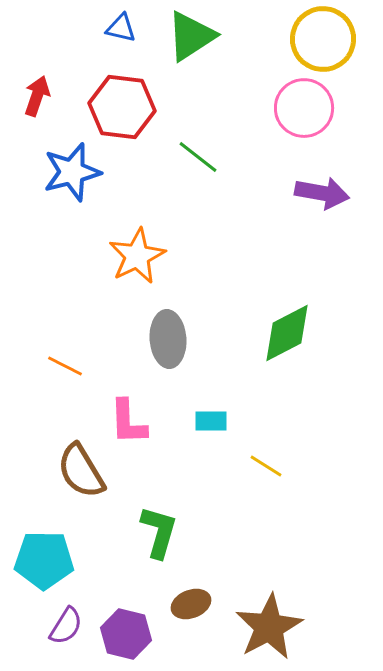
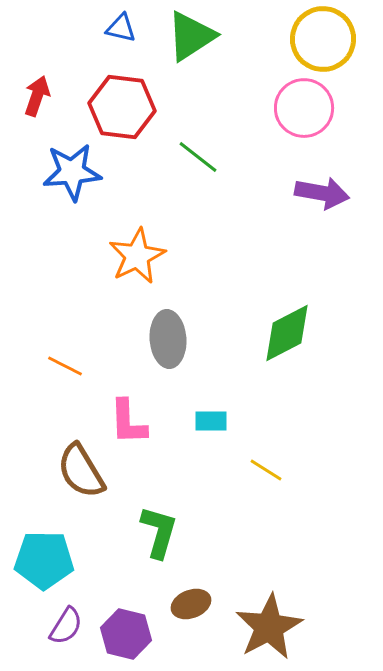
blue star: rotated 10 degrees clockwise
yellow line: moved 4 px down
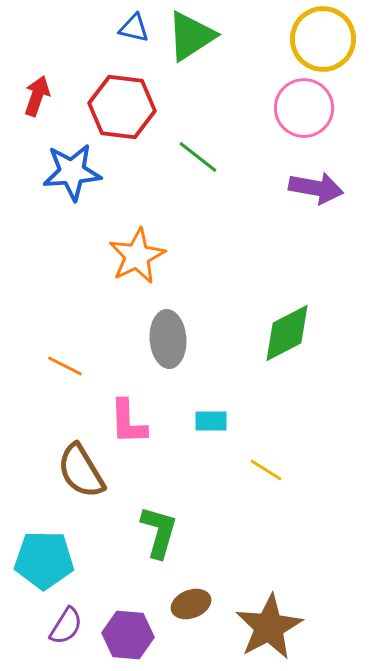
blue triangle: moved 13 px right
purple arrow: moved 6 px left, 5 px up
purple hexagon: moved 2 px right, 1 px down; rotated 9 degrees counterclockwise
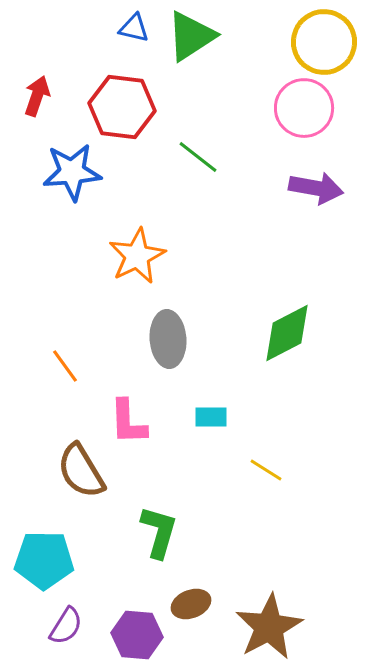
yellow circle: moved 1 px right, 3 px down
orange line: rotated 27 degrees clockwise
cyan rectangle: moved 4 px up
purple hexagon: moved 9 px right
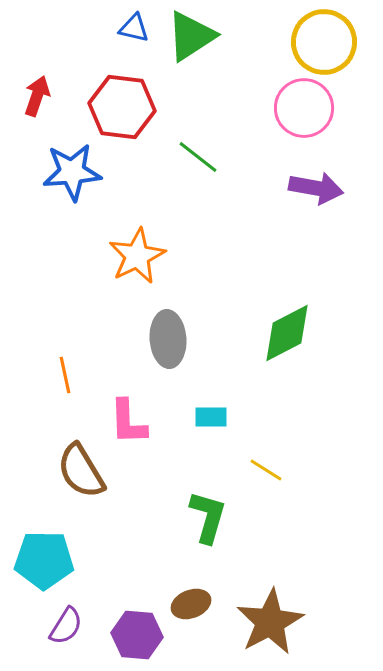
orange line: moved 9 px down; rotated 24 degrees clockwise
green L-shape: moved 49 px right, 15 px up
brown star: moved 1 px right, 5 px up
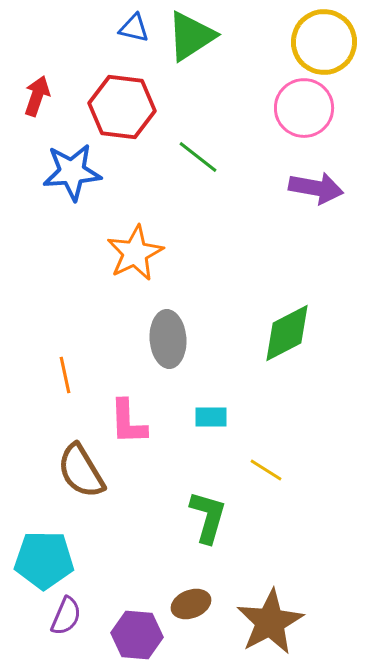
orange star: moved 2 px left, 3 px up
purple semicircle: moved 10 px up; rotated 9 degrees counterclockwise
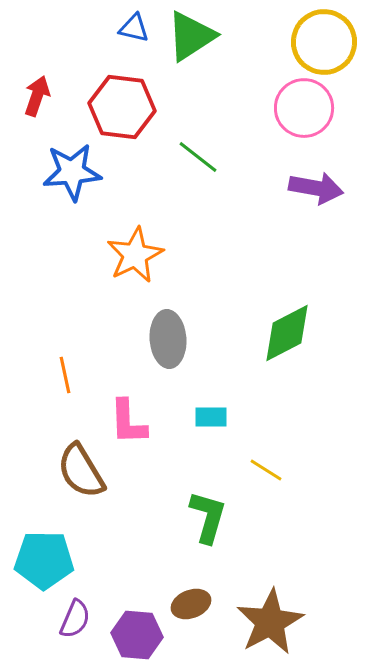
orange star: moved 2 px down
purple semicircle: moved 9 px right, 3 px down
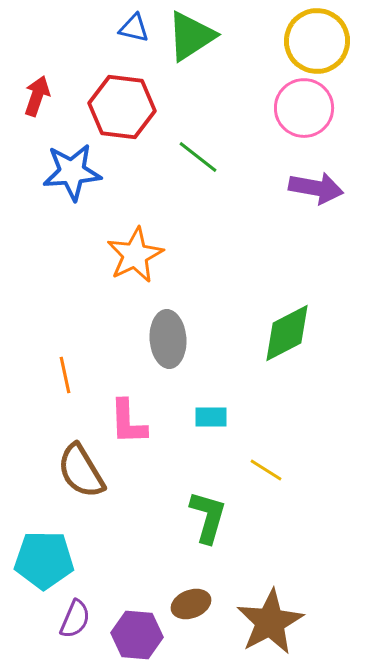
yellow circle: moved 7 px left, 1 px up
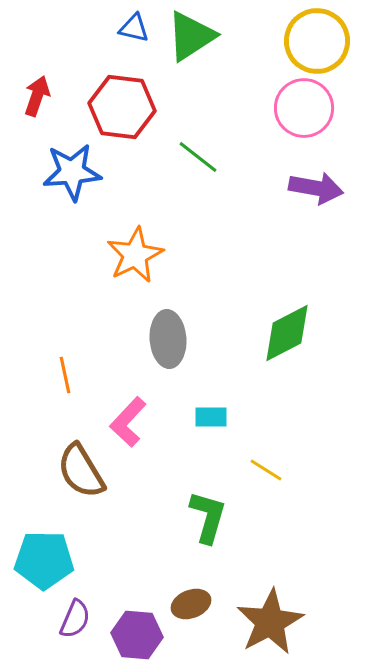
pink L-shape: rotated 45 degrees clockwise
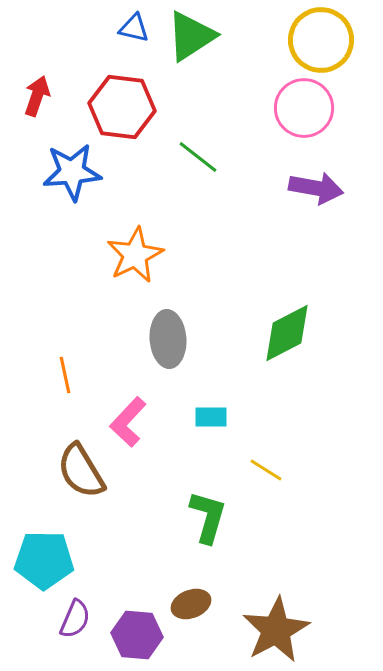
yellow circle: moved 4 px right, 1 px up
brown star: moved 6 px right, 8 px down
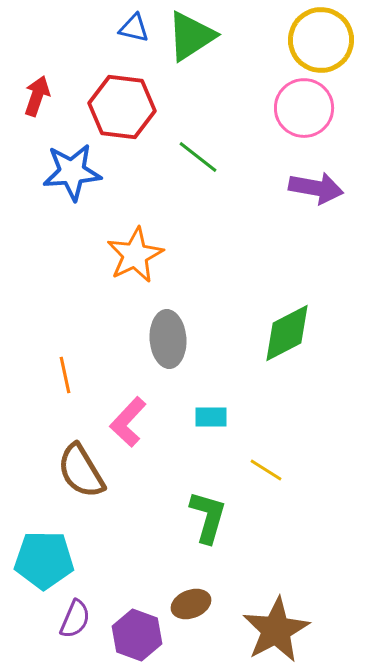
purple hexagon: rotated 15 degrees clockwise
